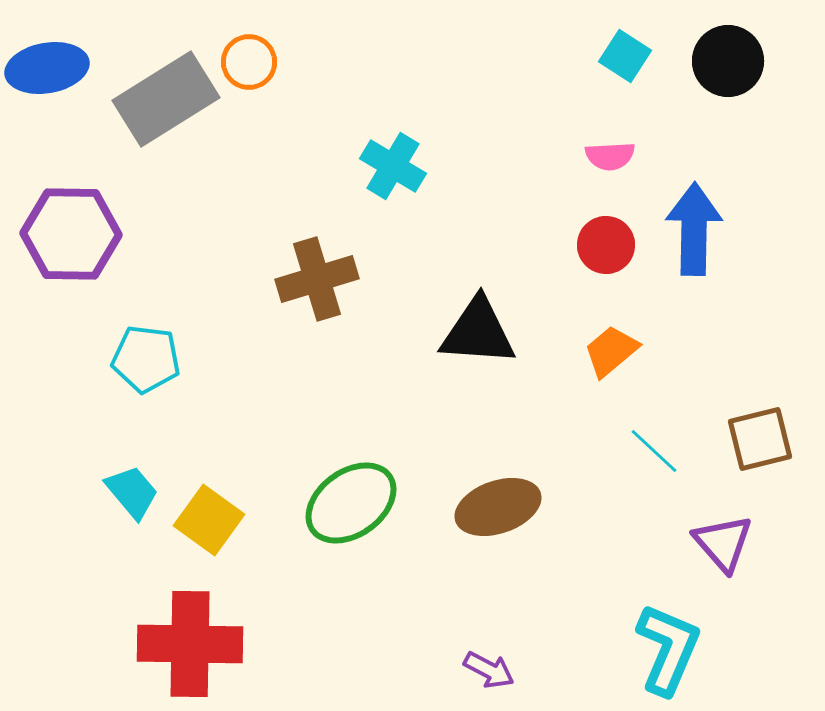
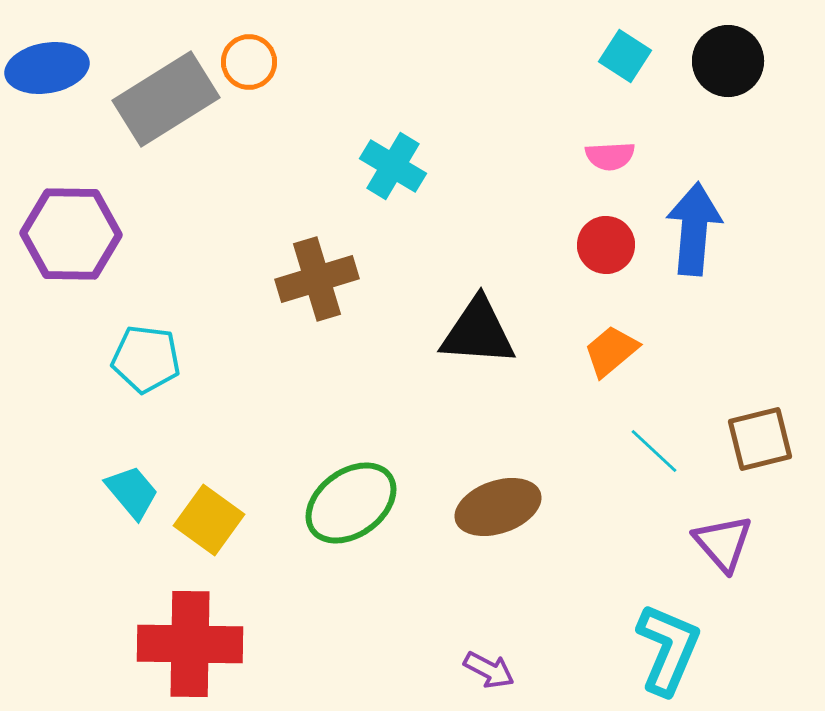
blue arrow: rotated 4 degrees clockwise
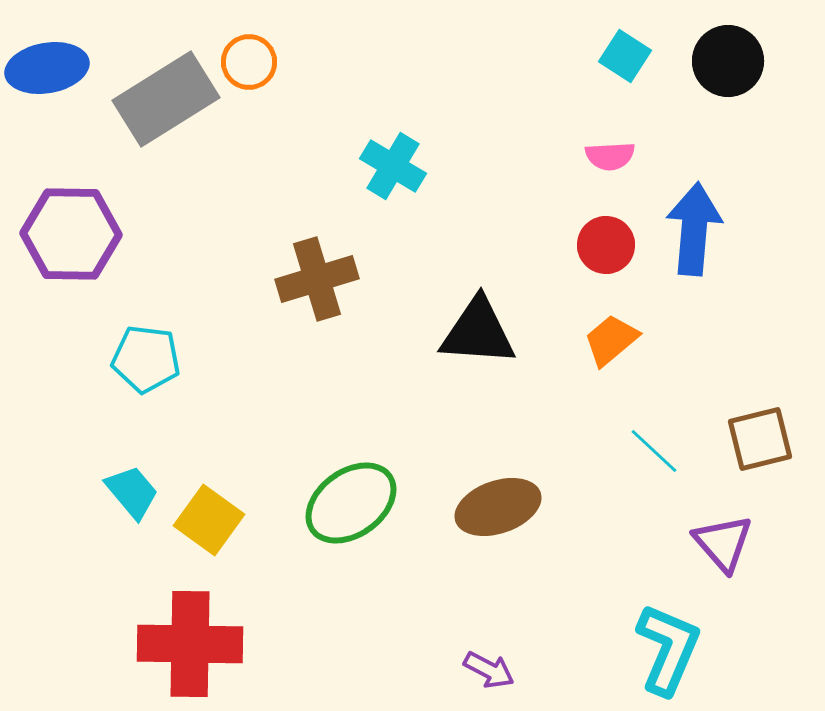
orange trapezoid: moved 11 px up
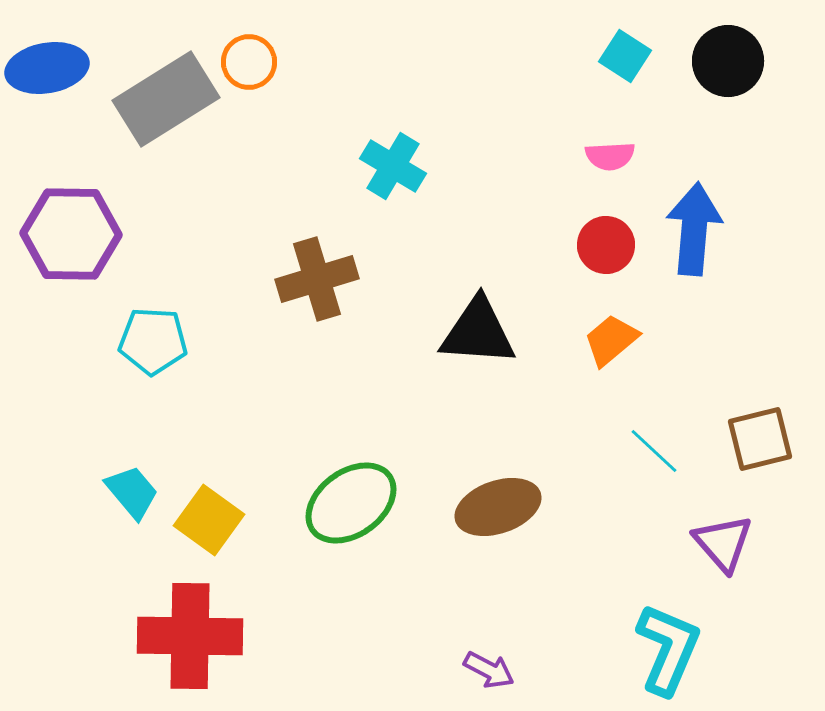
cyan pentagon: moved 7 px right, 18 px up; rotated 4 degrees counterclockwise
red cross: moved 8 px up
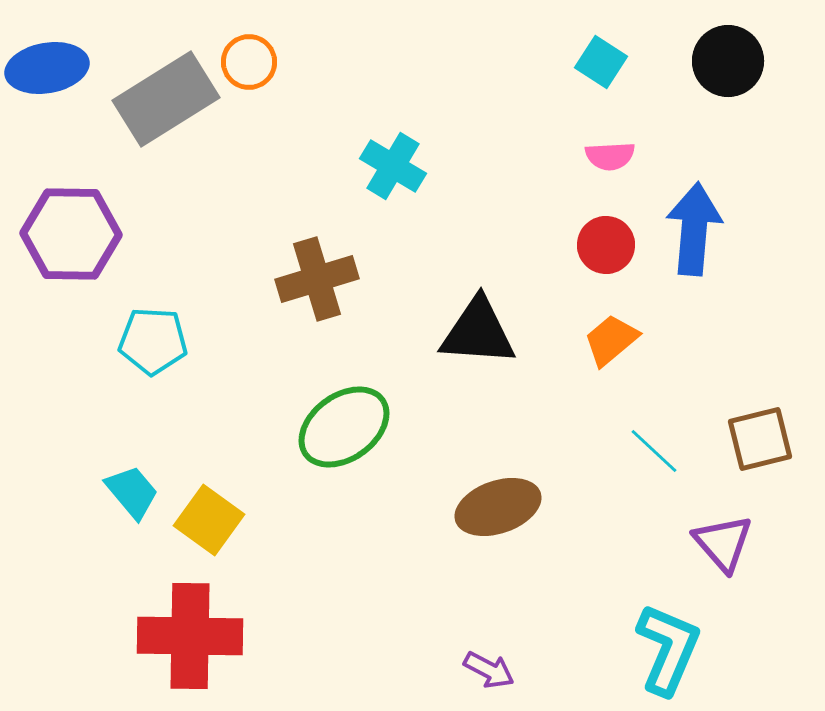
cyan square: moved 24 px left, 6 px down
green ellipse: moved 7 px left, 76 px up
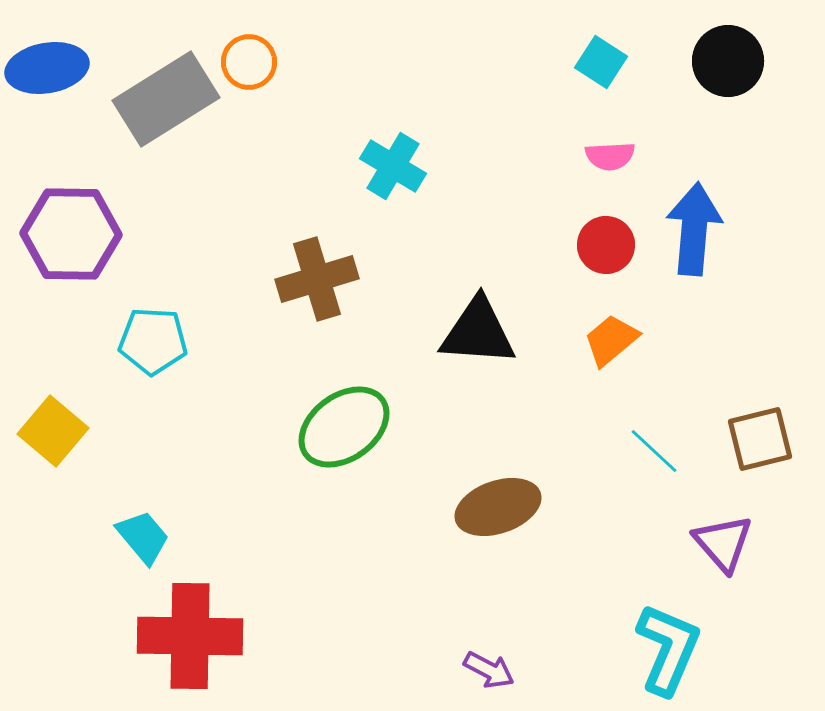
cyan trapezoid: moved 11 px right, 45 px down
yellow square: moved 156 px left, 89 px up; rotated 4 degrees clockwise
